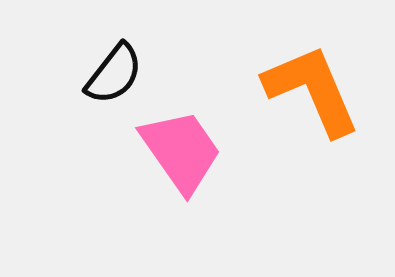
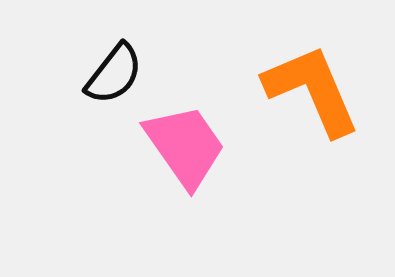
pink trapezoid: moved 4 px right, 5 px up
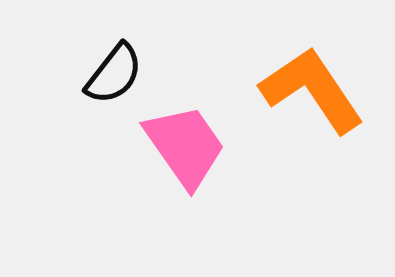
orange L-shape: rotated 11 degrees counterclockwise
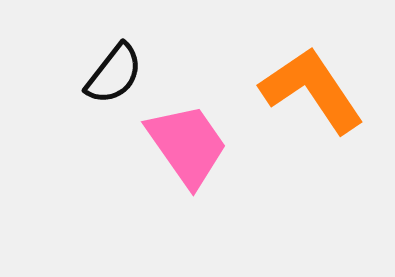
pink trapezoid: moved 2 px right, 1 px up
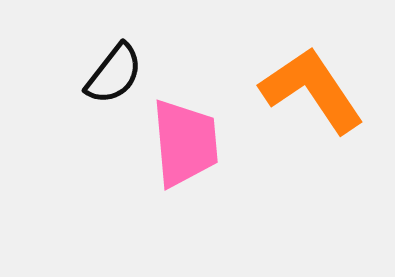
pink trapezoid: moved 2 px left, 2 px up; rotated 30 degrees clockwise
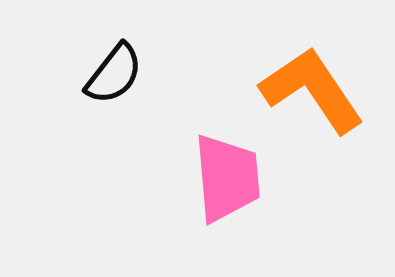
pink trapezoid: moved 42 px right, 35 px down
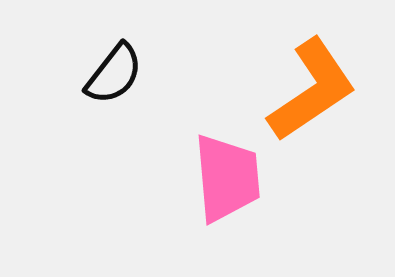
orange L-shape: rotated 90 degrees clockwise
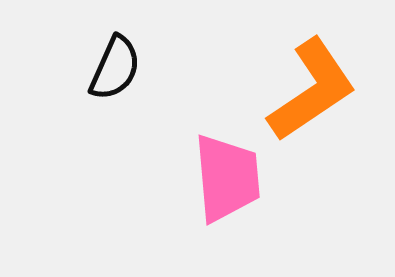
black semicircle: moved 1 px right, 6 px up; rotated 14 degrees counterclockwise
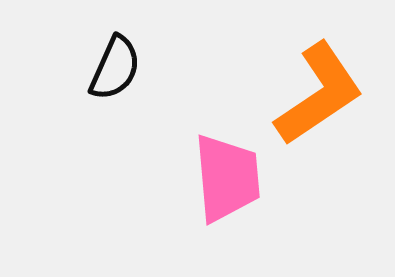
orange L-shape: moved 7 px right, 4 px down
